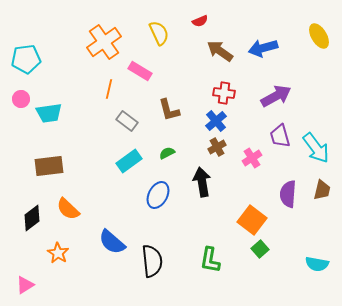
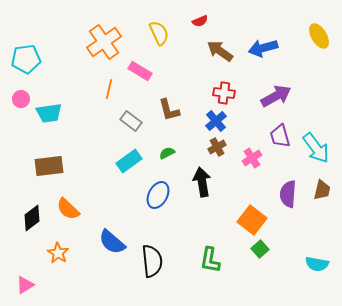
gray rectangle: moved 4 px right
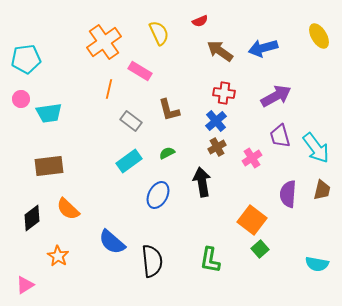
orange star: moved 3 px down
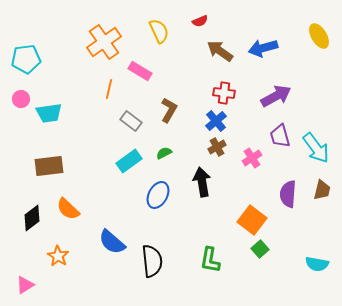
yellow semicircle: moved 2 px up
brown L-shape: rotated 135 degrees counterclockwise
green semicircle: moved 3 px left
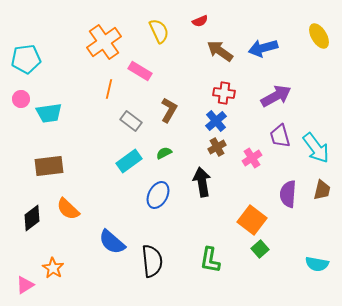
orange star: moved 5 px left, 12 px down
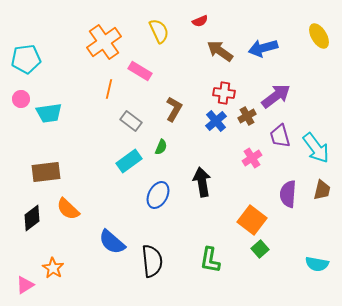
purple arrow: rotated 8 degrees counterclockwise
brown L-shape: moved 5 px right, 1 px up
brown cross: moved 30 px right, 31 px up
green semicircle: moved 3 px left, 6 px up; rotated 140 degrees clockwise
brown rectangle: moved 3 px left, 6 px down
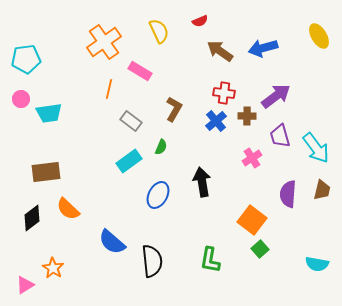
brown cross: rotated 30 degrees clockwise
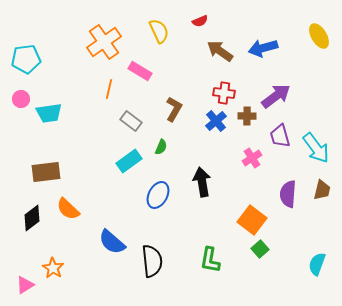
cyan semicircle: rotated 100 degrees clockwise
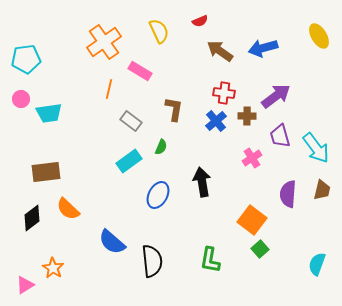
brown L-shape: rotated 20 degrees counterclockwise
